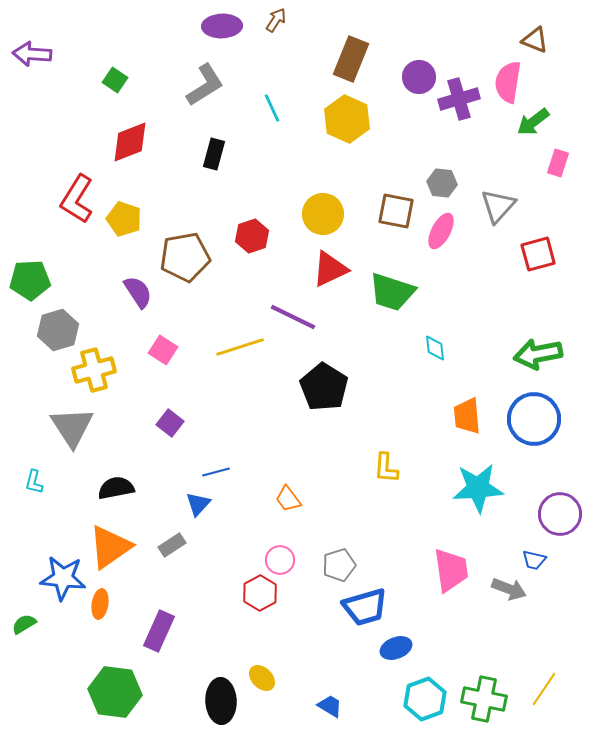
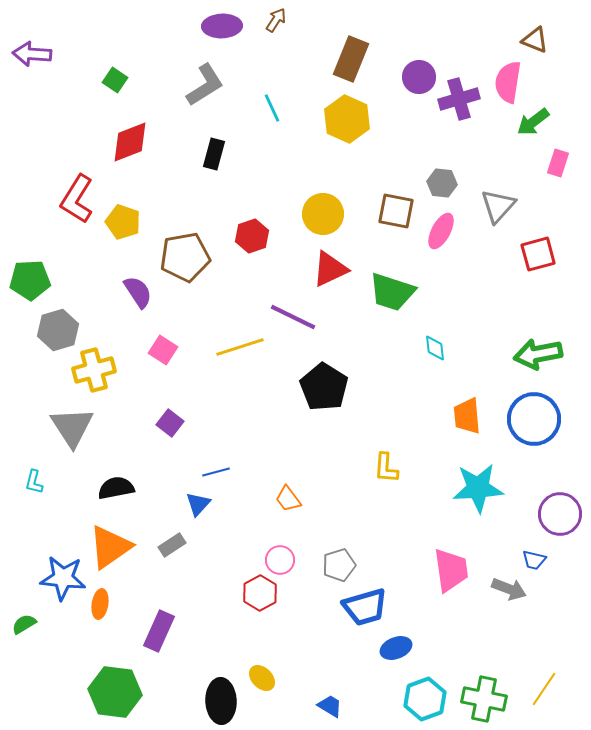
yellow pentagon at (124, 219): moved 1 px left, 3 px down
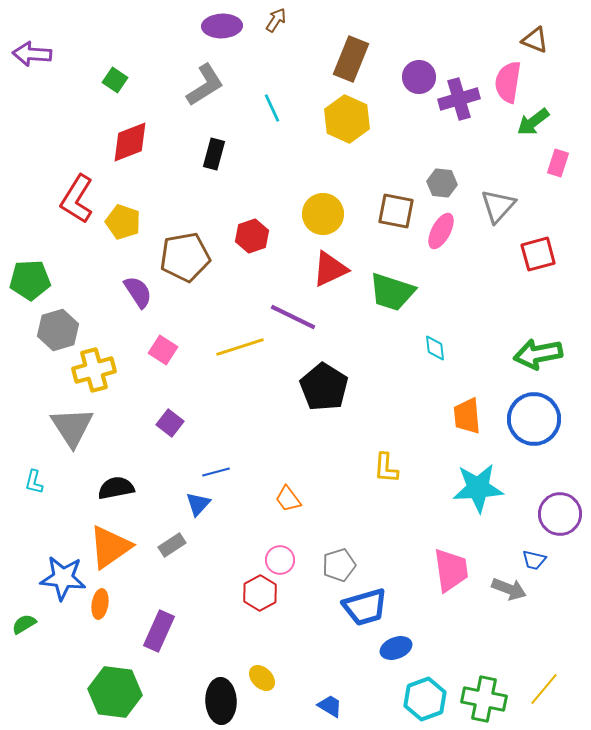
yellow line at (544, 689): rotated 6 degrees clockwise
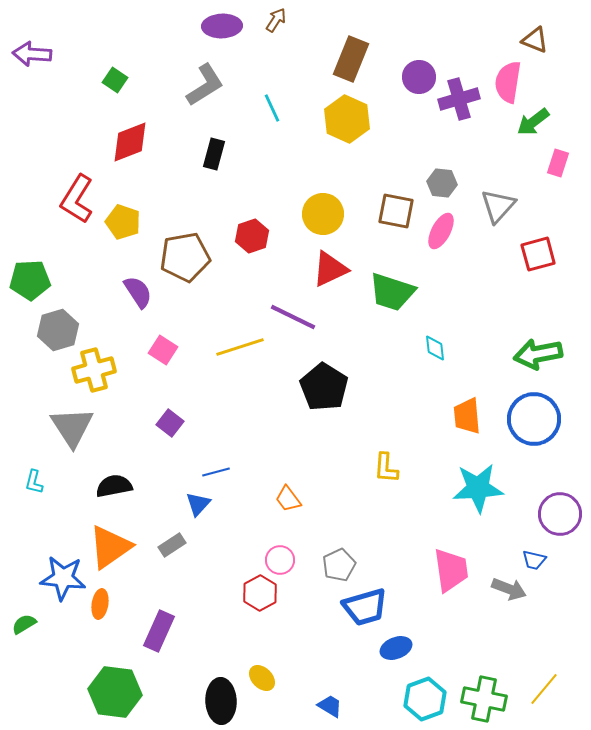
black semicircle at (116, 488): moved 2 px left, 2 px up
gray pentagon at (339, 565): rotated 8 degrees counterclockwise
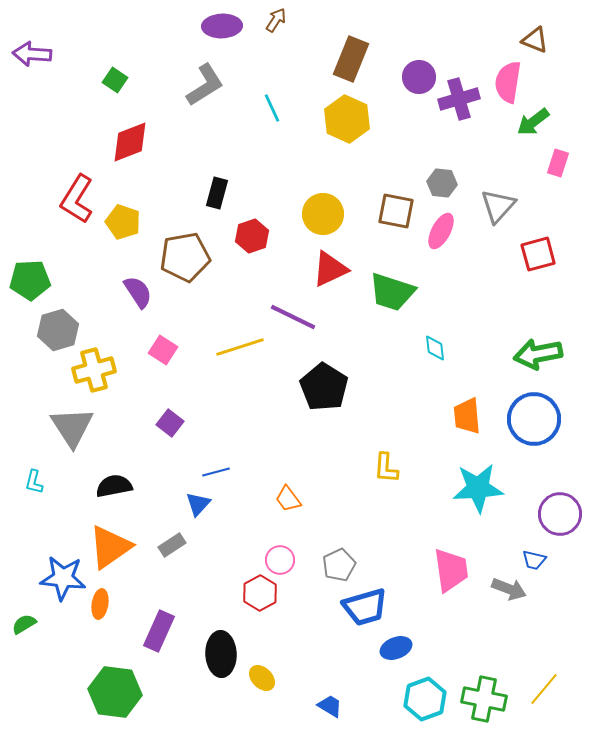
black rectangle at (214, 154): moved 3 px right, 39 px down
black ellipse at (221, 701): moved 47 px up
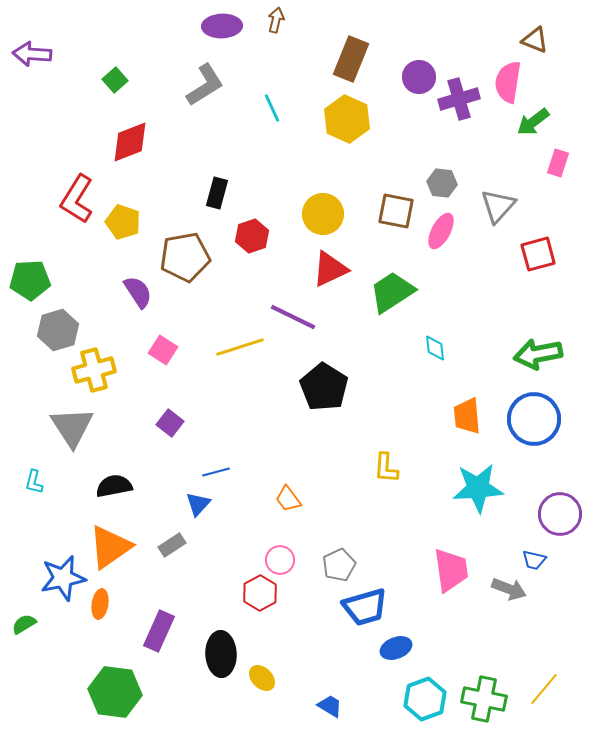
brown arrow at (276, 20): rotated 20 degrees counterclockwise
green square at (115, 80): rotated 15 degrees clockwise
green trapezoid at (392, 292): rotated 129 degrees clockwise
blue star at (63, 578): rotated 18 degrees counterclockwise
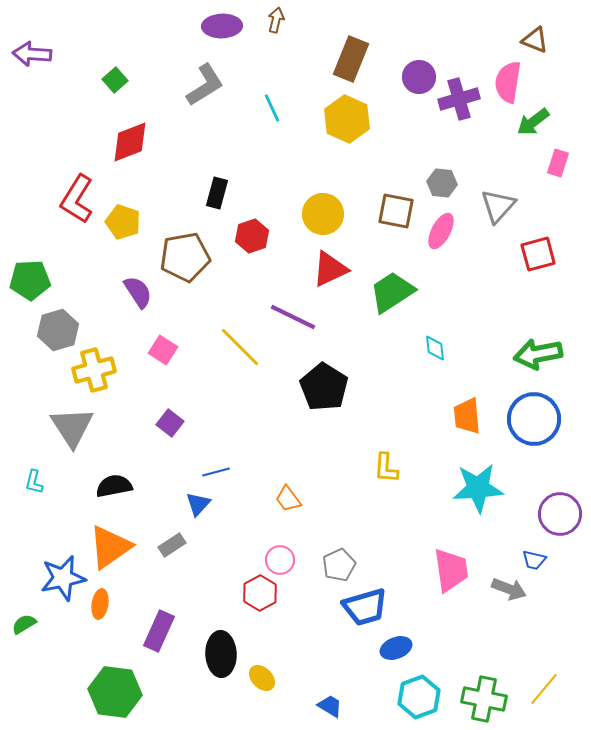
yellow line at (240, 347): rotated 63 degrees clockwise
cyan hexagon at (425, 699): moved 6 px left, 2 px up
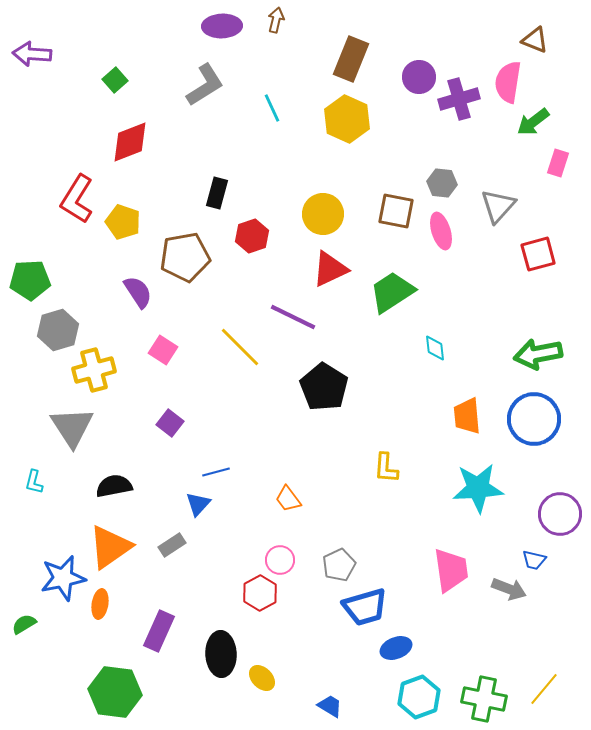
pink ellipse at (441, 231): rotated 45 degrees counterclockwise
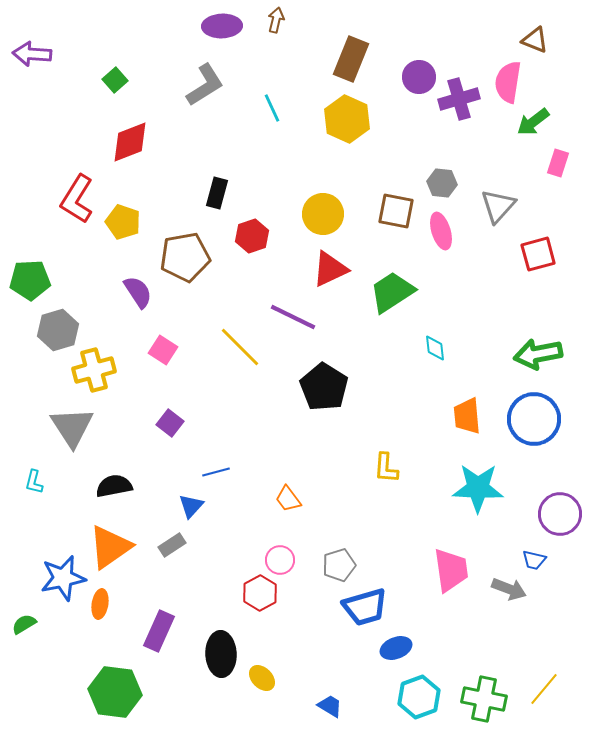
cyan star at (478, 488): rotated 6 degrees clockwise
blue triangle at (198, 504): moved 7 px left, 2 px down
gray pentagon at (339, 565): rotated 8 degrees clockwise
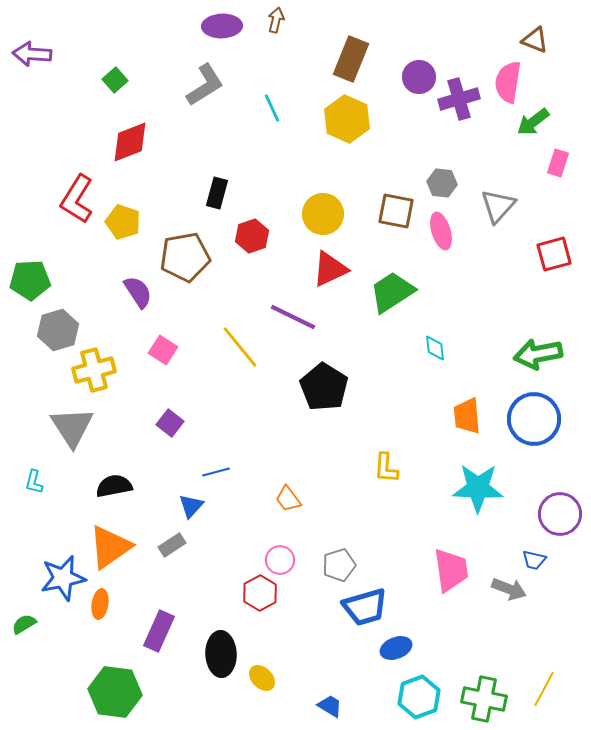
red square at (538, 254): moved 16 px right
yellow line at (240, 347): rotated 6 degrees clockwise
yellow line at (544, 689): rotated 12 degrees counterclockwise
